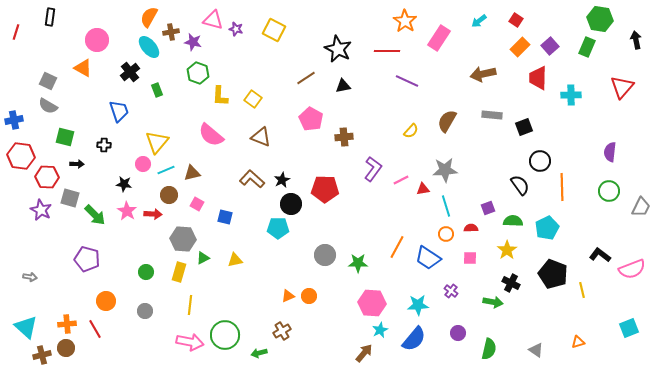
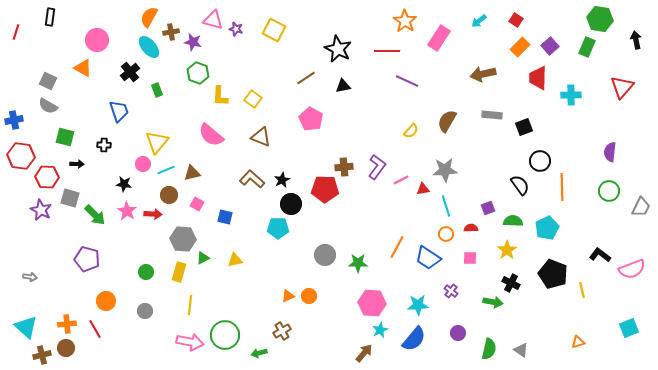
brown cross at (344, 137): moved 30 px down
purple L-shape at (373, 169): moved 4 px right, 2 px up
gray triangle at (536, 350): moved 15 px left
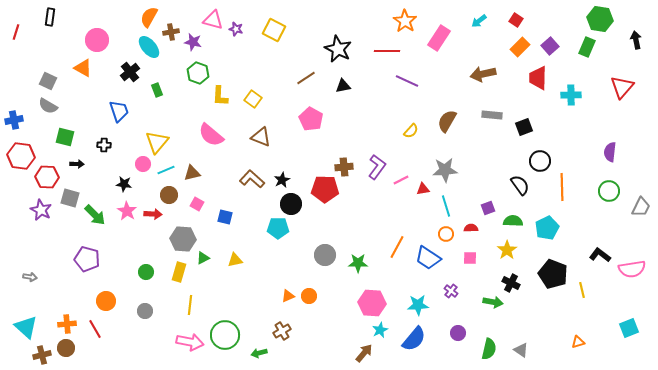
pink semicircle at (632, 269): rotated 12 degrees clockwise
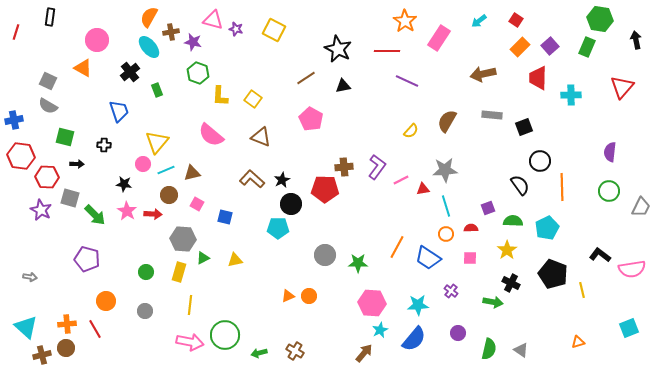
brown cross at (282, 331): moved 13 px right, 20 px down; rotated 30 degrees counterclockwise
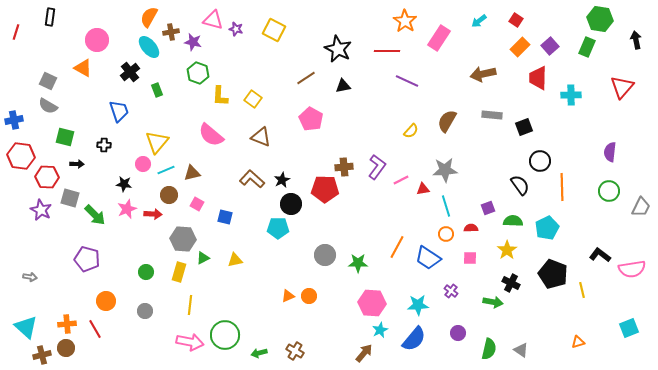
pink star at (127, 211): moved 2 px up; rotated 18 degrees clockwise
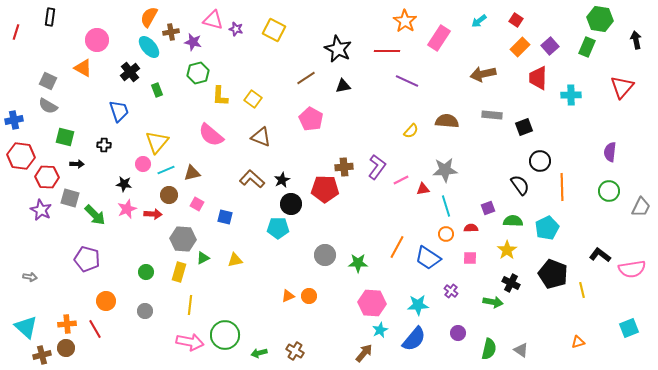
green hexagon at (198, 73): rotated 25 degrees clockwise
brown semicircle at (447, 121): rotated 65 degrees clockwise
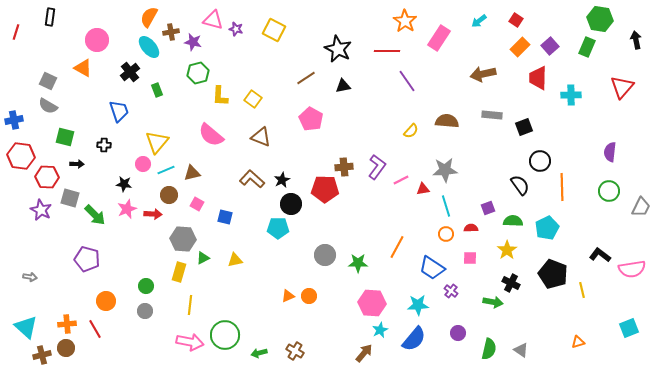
purple line at (407, 81): rotated 30 degrees clockwise
blue trapezoid at (428, 258): moved 4 px right, 10 px down
green circle at (146, 272): moved 14 px down
